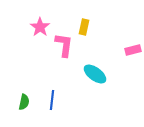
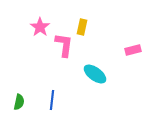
yellow rectangle: moved 2 px left
green semicircle: moved 5 px left
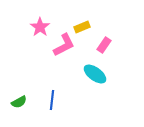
yellow rectangle: rotated 56 degrees clockwise
pink L-shape: rotated 55 degrees clockwise
pink rectangle: moved 29 px left, 5 px up; rotated 42 degrees counterclockwise
green semicircle: rotated 49 degrees clockwise
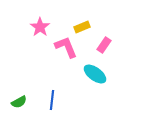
pink L-shape: moved 2 px right, 2 px down; rotated 85 degrees counterclockwise
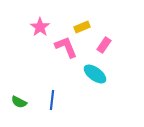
green semicircle: rotated 56 degrees clockwise
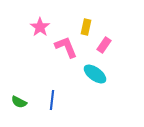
yellow rectangle: moved 4 px right; rotated 56 degrees counterclockwise
